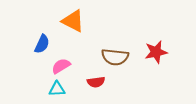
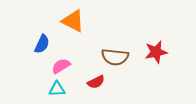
red semicircle: rotated 18 degrees counterclockwise
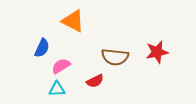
blue semicircle: moved 4 px down
red star: moved 1 px right
red semicircle: moved 1 px left, 1 px up
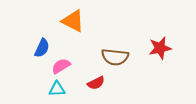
red star: moved 3 px right, 4 px up
red semicircle: moved 1 px right, 2 px down
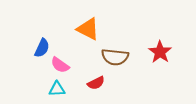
orange triangle: moved 15 px right, 8 px down
red star: moved 4 px down; rotated 25 degrees counterclockwise
pink semicircle: moved 1 px left, 1 px up; rotated 114 degrees counterclockwise
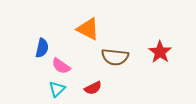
blue semicircle: rotated 12 degrees counterclockwise
pink semicircle: moved 1 px right, 1 px down
red semicircle: moved 3 px left, 5 px down
cyan triangle: rotated 42 degrees counterclockwise
